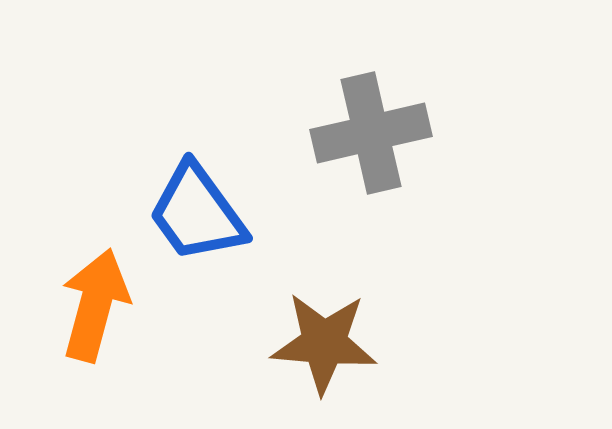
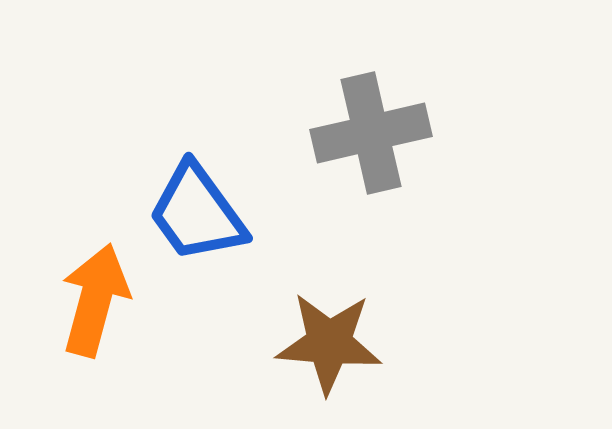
orange arrow: moved 5 px up
brown star: moved 5 px right
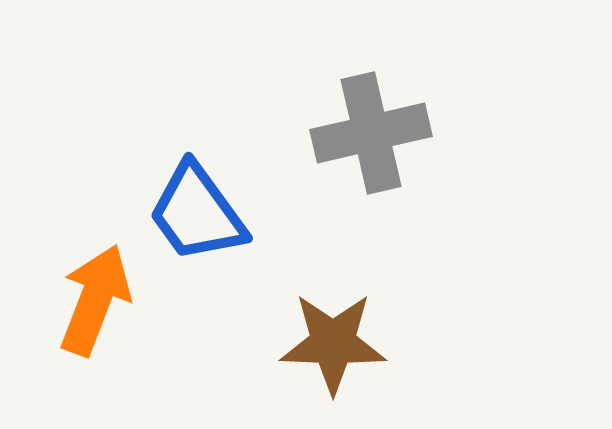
orange arrow: rotated 6 degrees clockwise
brown star: moved 4 px right; rotated 3 degrees counterclockwise
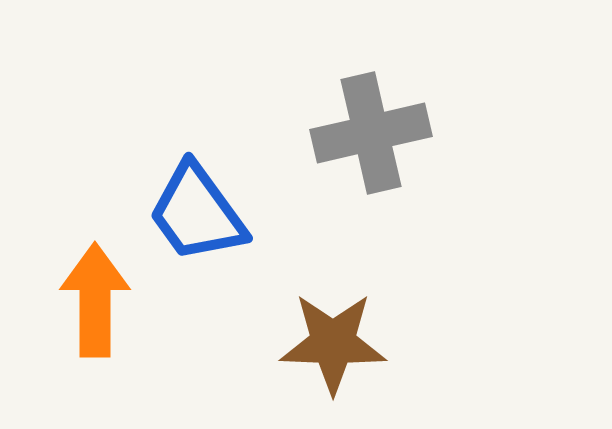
orange arrow: rotated 21 degrees counterclockwise
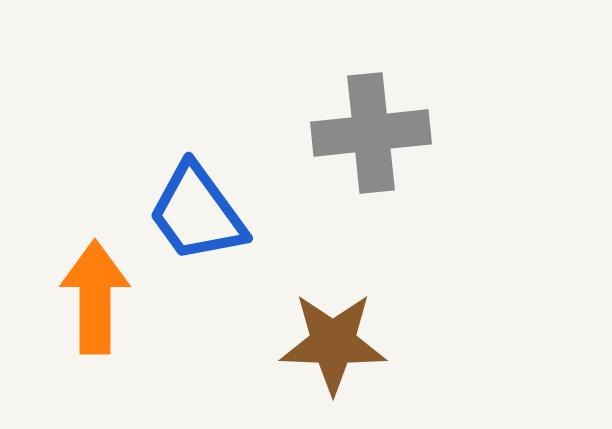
gray cross: rotated 7 degrees clockwise
orange arrow: moved 3 px up
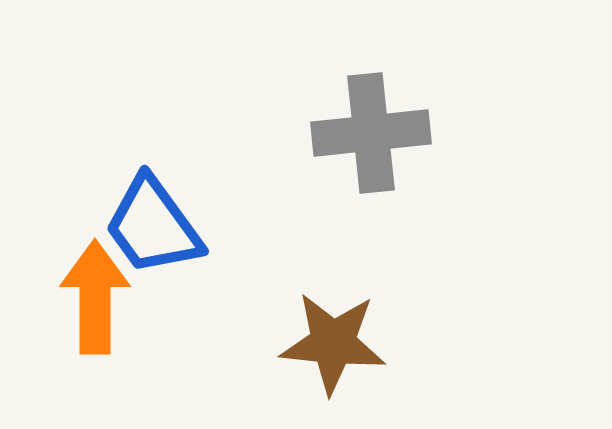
blue trapezoid: moved 44 px left, 13 px down
brown star: rotated 4 degrees clockwise
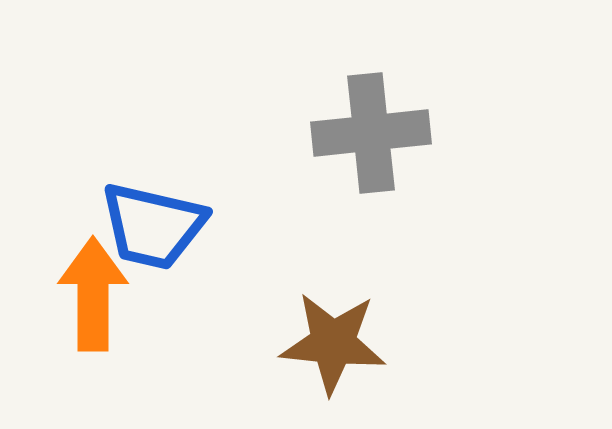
blue trapezoid: rotated 41 degrees counterclockwise
orange arrow: moved 2 px left, 3 px up
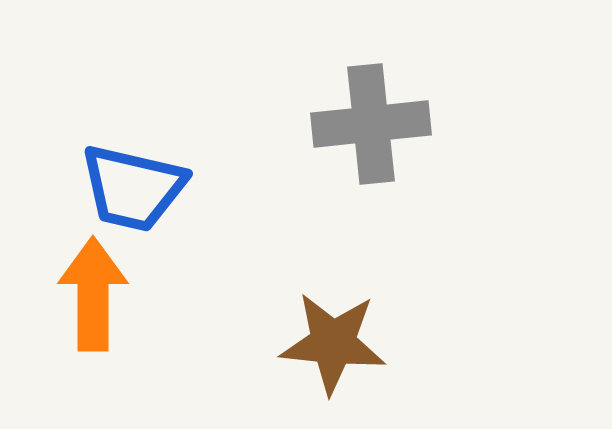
gray cross: moved 9 px up
blue trapezoid: moved 20 px left, 38 px up
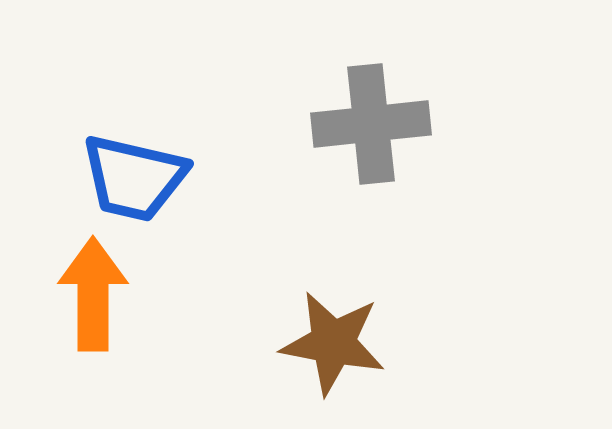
blue trapezoid: moved 1 px right, 10 px up
brown star: rotated 5 degrees clockwise
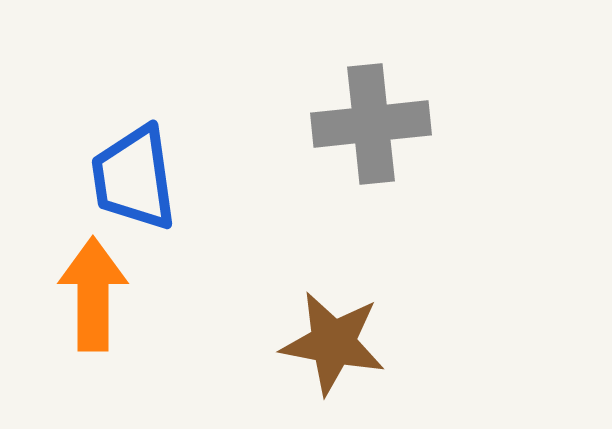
blue trapezoid: rotated 69 degrees clockwise
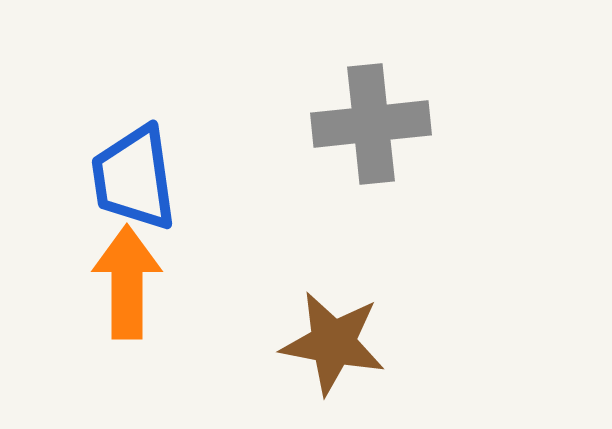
orange arrow: moved 34 px right, 12 px up
